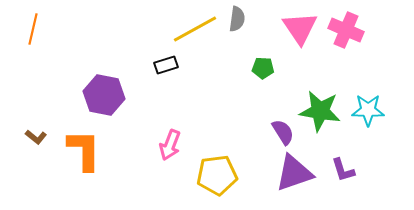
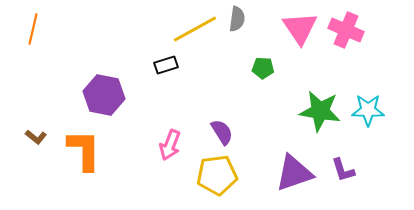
purple semicircle: moved 61 px left
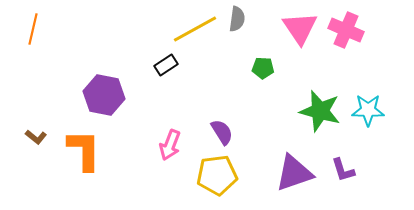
black rectangle: rotated 15 degrees counterclockwise
green star: rotated 6 degrees clockwise
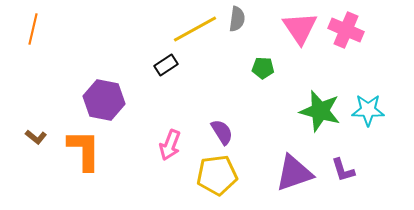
purple hexagon: moved 5 px down
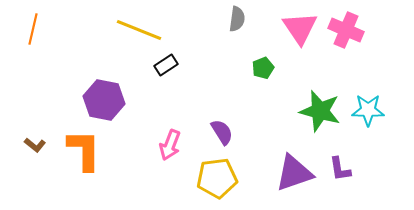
yellow line: moved 56 px left, 1 px down; rotated 51 degrees clockwise
green pentagon: rotated 25 degrees counterclockwise
brown L-shape: moved 1 px left, 8 px down
purple L-shape: moved 3 px left, 1 px up; rotated 8 degrees clockwise
yellow pentagon: moved 3 px down
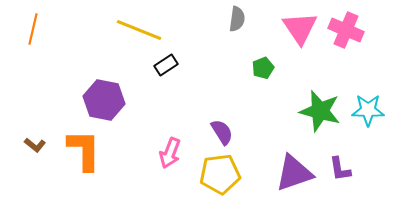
pink arrow: moved 8 px down
yellow pentagon: moved 3 px right, 4 px up
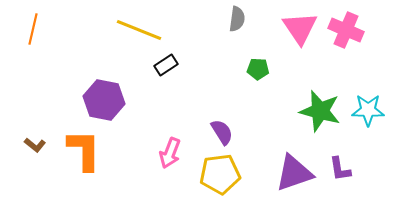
green pentagon: moved 5 px left, 1 px down; rotated 25 degrees clockwise
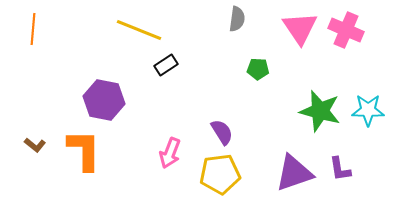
orange line: rotated 8 degrees counterclockwise
